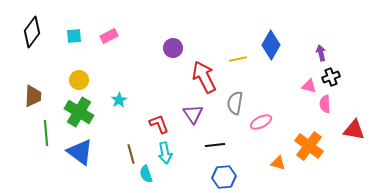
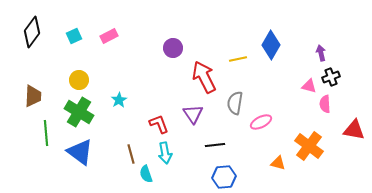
cyan square: rotated 21 degrees counterclockwise
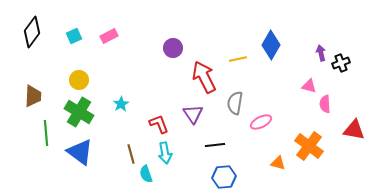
black cross: moved 10 px right, 14 px up
cyan star: moved 2 px right, 4 px down
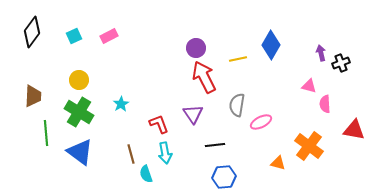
purple circle: moved 23 px right
gray semicircle: moved 2 px right, 2 px down
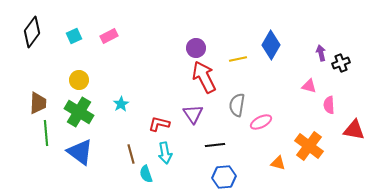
brown trapezoid: moved 5 px right, 7 px down
pink semicircle: moved 4 px right, 1 px down
red L-shape: rotated 55 degrees counterclockwise
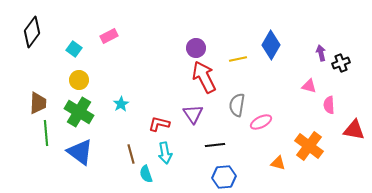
cyan square: moved 13 px down; rotated 28 degrees counterclockwise
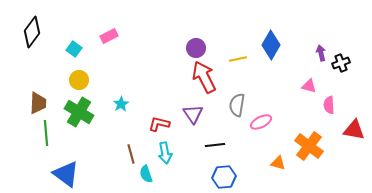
blue triangle: moved 14 px left, 22 px down
